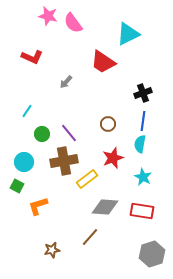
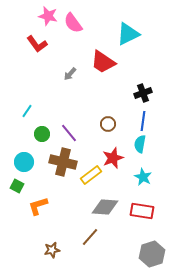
red L-shape: moved 5 px right, 13 px up; rotated 30 degrees clockwise
gray arrow: moved 4 px right, 8 px up
brown cross: moved 1 px left, 1 px down; rotated 24 degrees clockwise
yellow rectangle: moved 4 px right, 4 px up
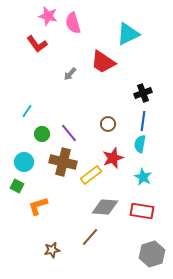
pink semicircle: rotated 20 degrees clockwise
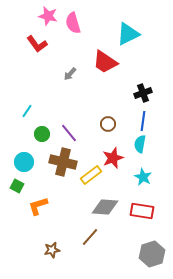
red trapezoid: moved 2 px right
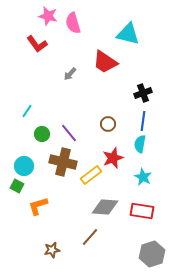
cyan triangle: rotated 40 degrees clockwise
cyan circle: moved 4 px down
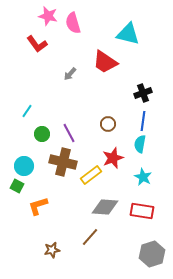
purple line: rotated 12 degrees clockwise
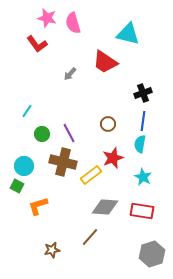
pink star: moved 1 px left, 2 px down
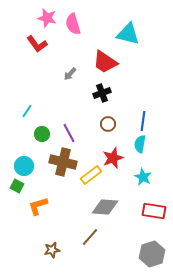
pink semicircle: moved 1 px down
black cross: moved 41 px left
red rectangle: moved 12 px right
